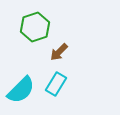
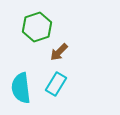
green hexagon: moved 2 px right
cyan semicircle: moved 2 px up; rotated 128 degrees clockwise
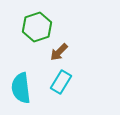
cyan rectangle: moved 5 px right, 2 px up
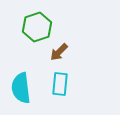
cyan rectangle: moved 1 px left, 2 px down; rotated 25 degrees counterclockwise
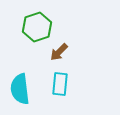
cyan semicircle: moved 1 px left, 1 px down
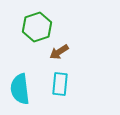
brown arrow: rotated 12 degrees clockwise
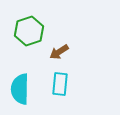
green hexagon: moved 8 px left, 4 px down
cyan semicircle: rotated 8 degrees clockwise
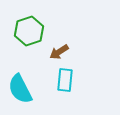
cyan rectangle: moved 5 px right, 4 px up
cyan semicircle: rotated 28 degrees counterclockwise
